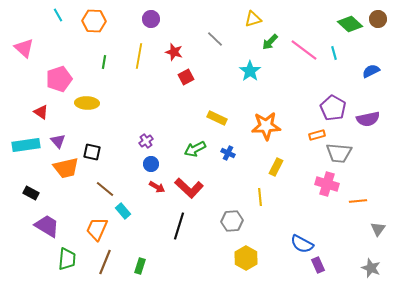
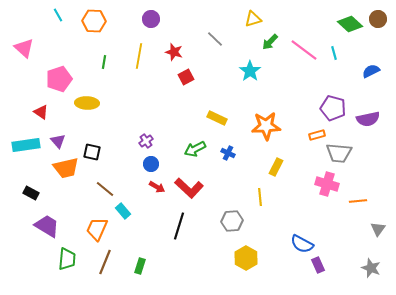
purple pentagon at (333, 108): rotated 15 degrees counterclockwise
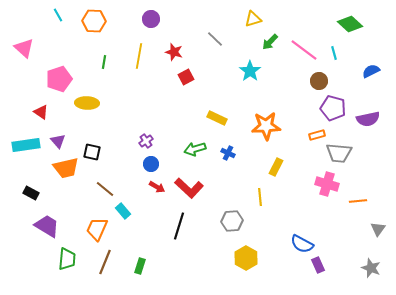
brown circle at (378, 19): moved 59 px left, 62 px down
green arrow at (195, 149): rotated 10 degrees clockwise
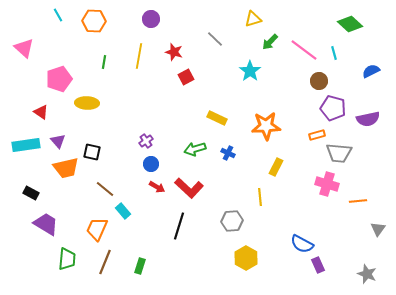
purple trapezoid at (47, 226): moved 1 px left, 2 px up
gray star at (371, 268): moved 4 px left, 6 px down
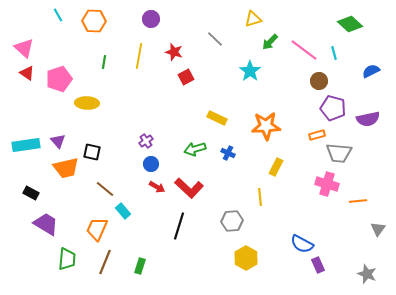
red triangle at (41, 112): moved 14 px left, 39 px up
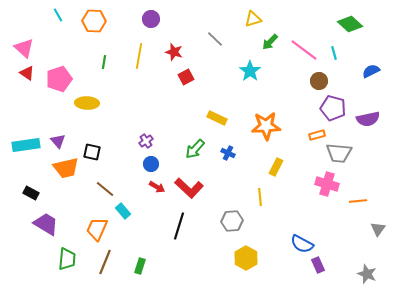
green arrow at (195, 149): rotated 30 degrees counterclockwise
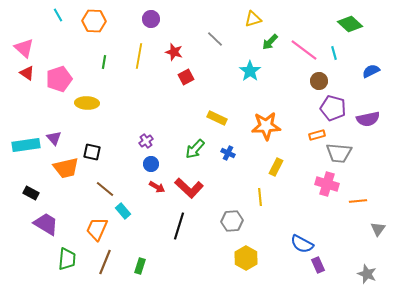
purple triangle at (58, 141): moved 4 px left, 3 px up
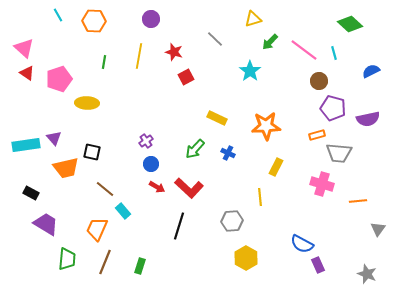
pink cross at (327, 184): moved 5 px left
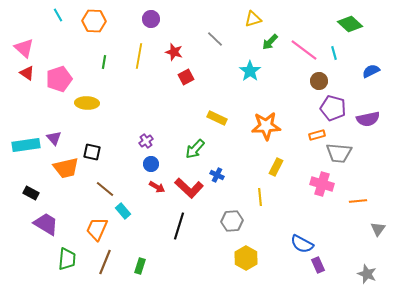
blue cross at (228, 153): moved 11 px left, 22 px down
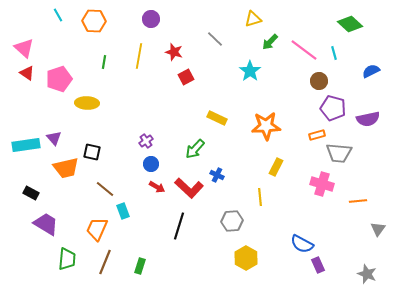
cyan rectangle at (123, 211): rotated 21 degrees clockwise
